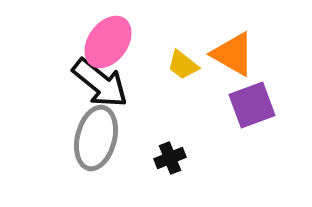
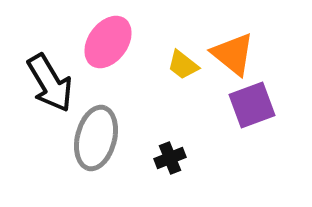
orange triangle: rotated 9 degrees clockwise
black arrow: moved 50 px left; rotated 20 degrees clockwise
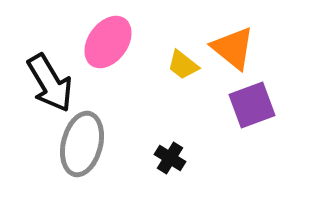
orange triangle: moved 6 px up
gray ellipse: moved 14 px left, 6 px down
black cross: rotated 36 degrees counterclockwise
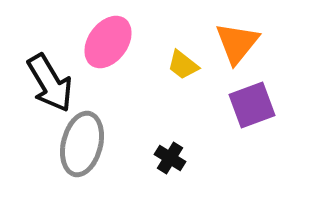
orange triangle: moved 4 px right, 5 px up; rotated 30 degrees clockwise
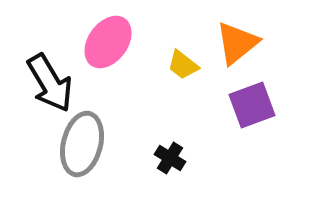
orange triangle: rotated 12 degrees clockwise
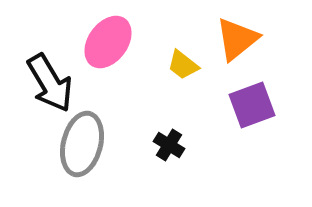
orange triangle: moved 4 px up
black cross: moved 1 px left, 13 px up
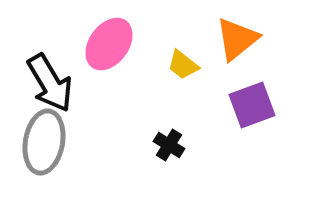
pink ellipse: moved 1 px right, 2 px down
gray ellipse: moved 38 px left, 2 px up; rotated 4 degrees counterclockwise
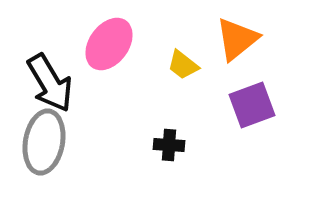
black cross: rotated 28 degrees counterclockwise
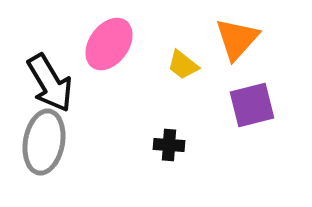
orange triangle: rotated 9 degrees counterclockwise
purple square: rotated 6 degrees clockwise
